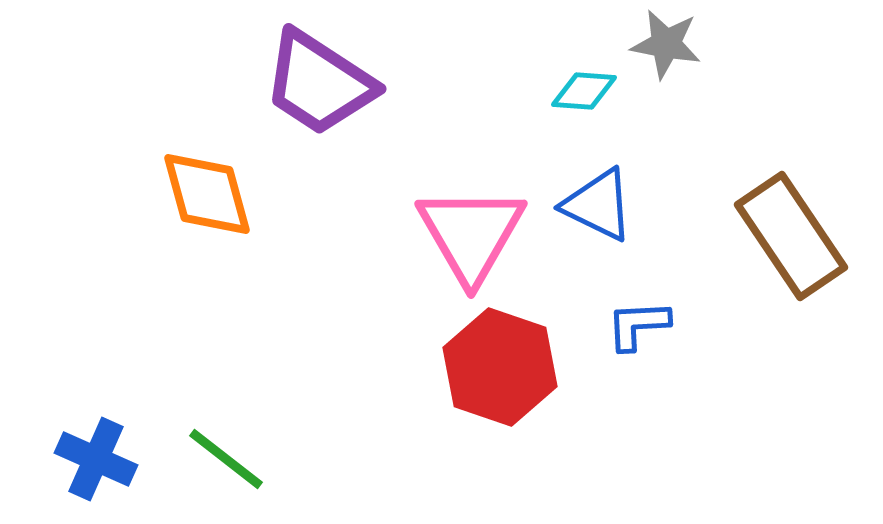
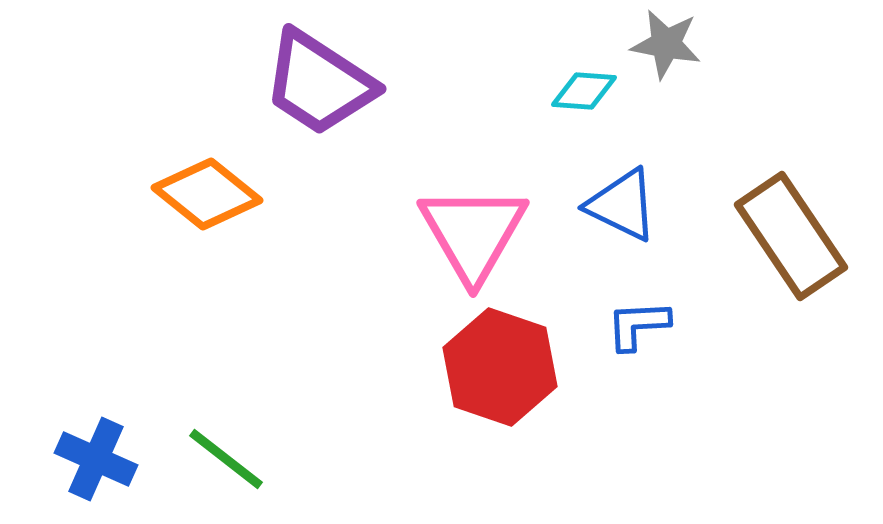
orange diamond: rotated 36 degrees counterclockwise
blue triangle: moved 24 px right
pink triangle: moved 2 px right, 1 px up
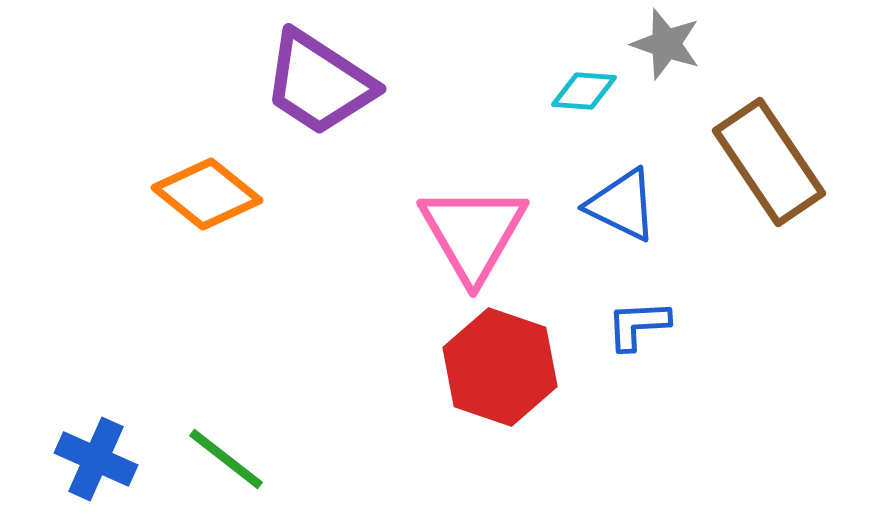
gray star: rotated 8 degrees clockwise
brown rectangle: moved 22 px left, 74 px up
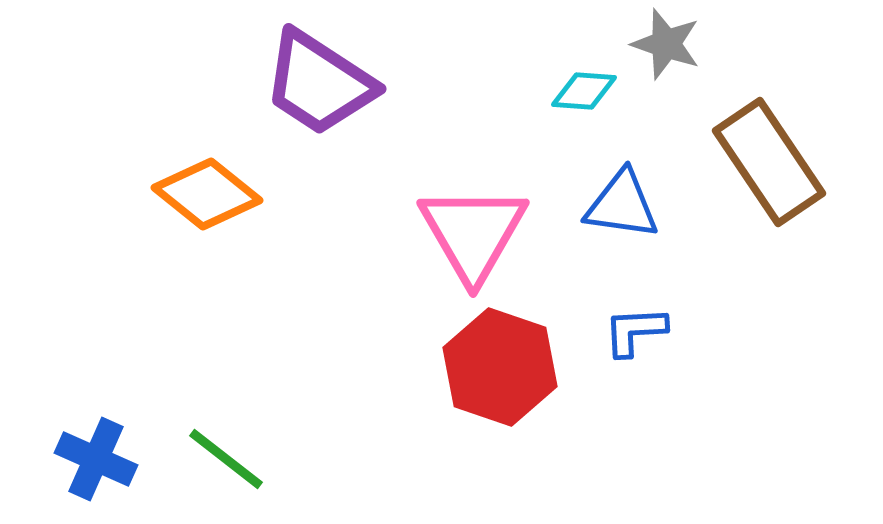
blue triangle: rotated 18 degrees counterclockwise
blue L-shape: moved 3 px left, 6 px down
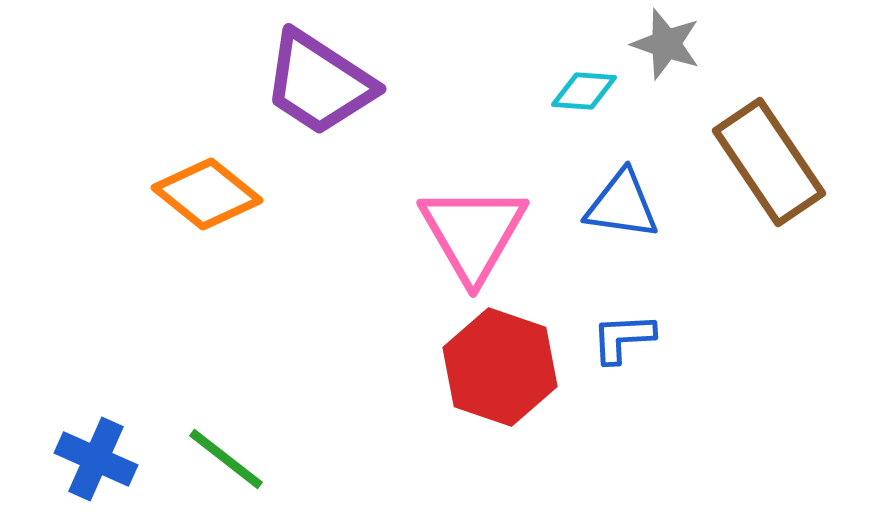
blue L-shape: moved 12 px left, 7 px down
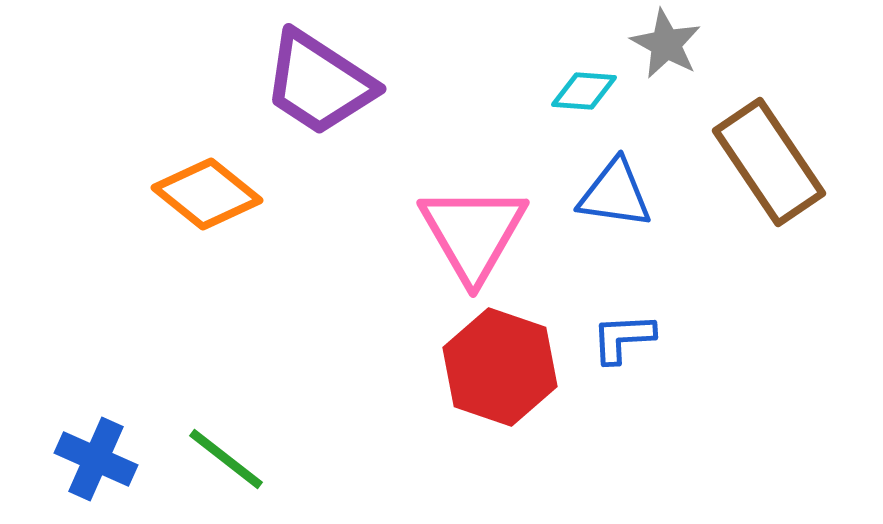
gray star: rotated 10 degrees clockwise
blue triangle: moved 7 px left, 11 px up
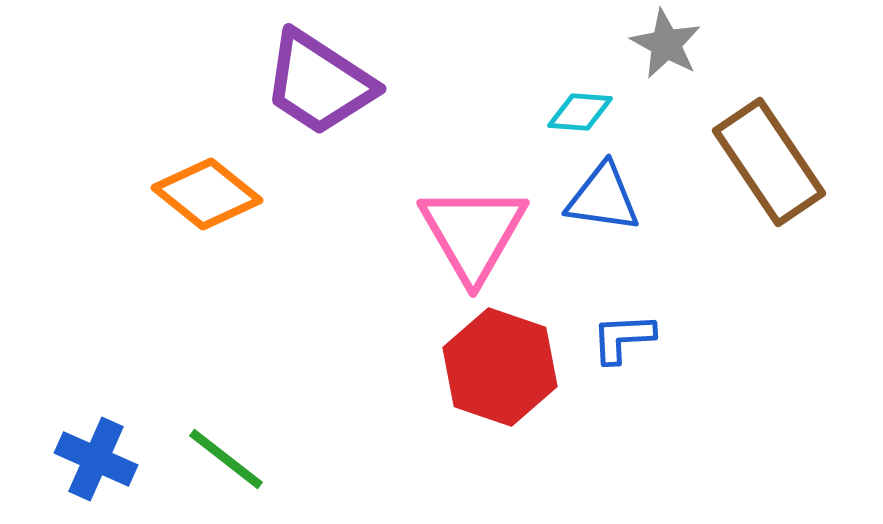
cyan diamond: moved 4 px left, 21 px down
blue triangle: moved 12 px left, 4 px down
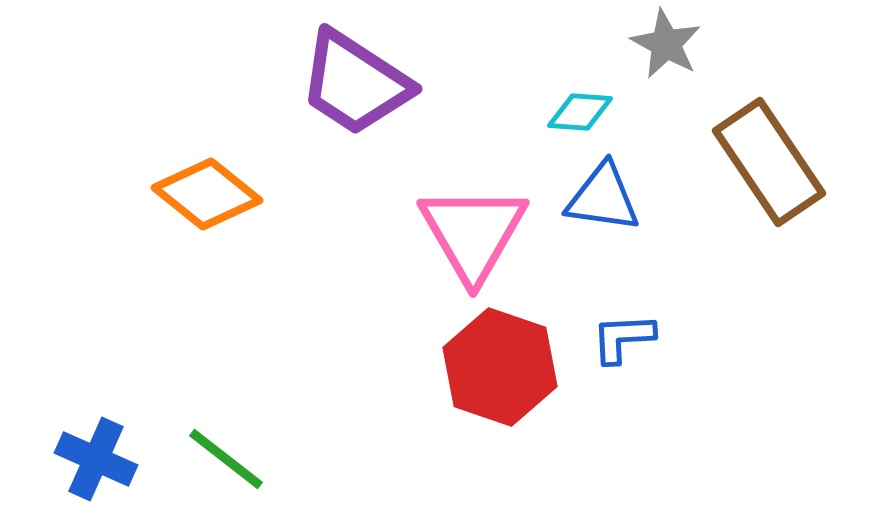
purple trapezoid: moved 36 px right
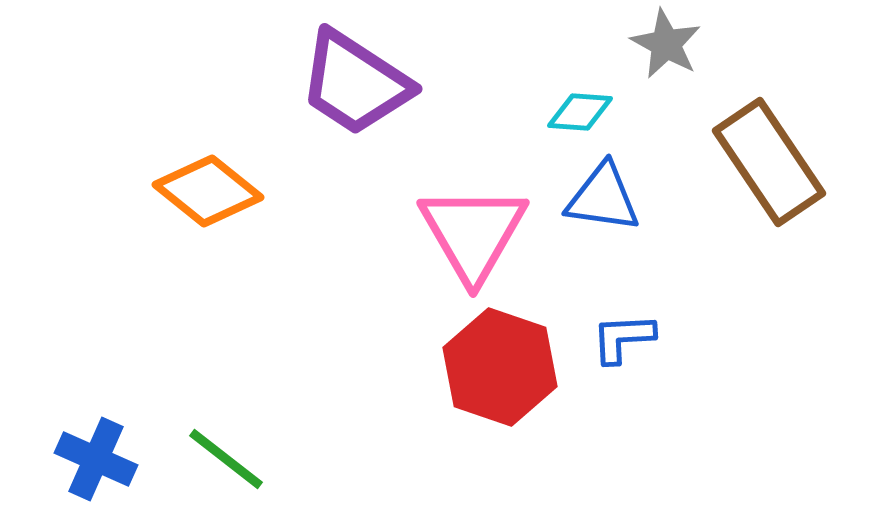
orange diamond: moved 1 px right, 3 px up
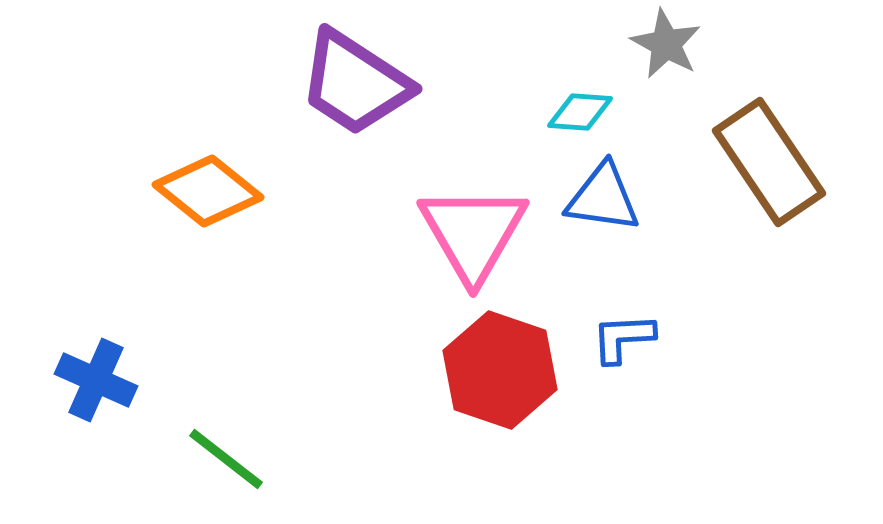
red hexagon: moved 3 px down
blue cross: moved 79 px up
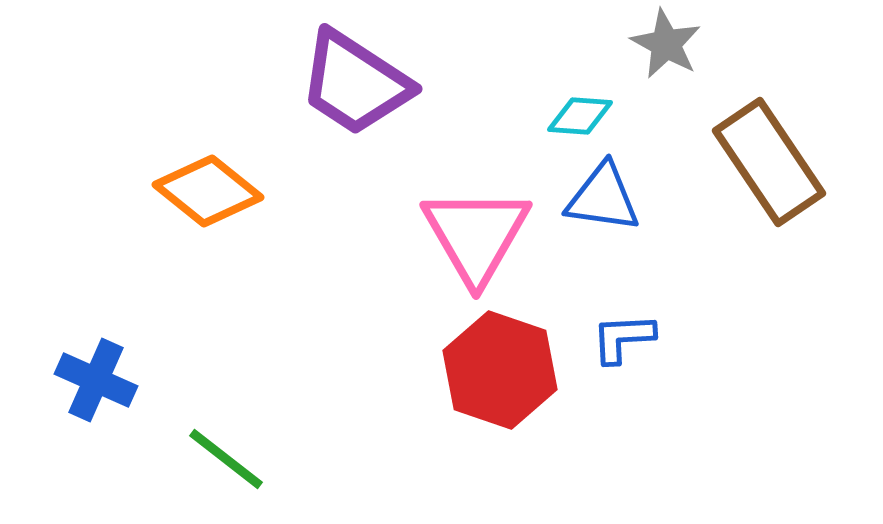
cyan diamond: moved 4 px down
pink triangle: moved 3 px right, 2 px down
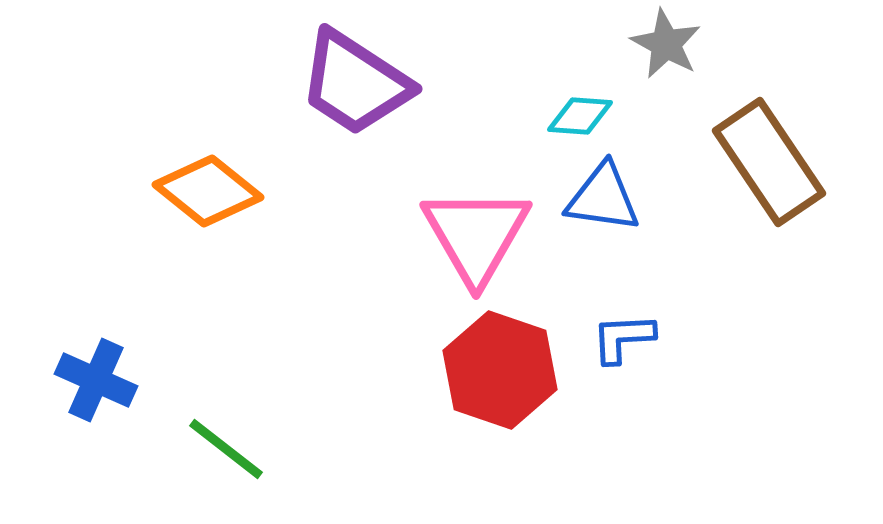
green line: moved 10 px up
